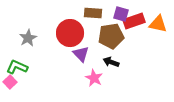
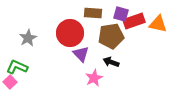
pink star: rotated 18 degrees clockwise
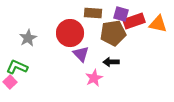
brown pentagon: moved 2 px right, 3 px up
black arrow: rotated 21 degrees counterclockwise
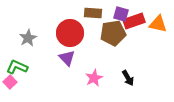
purple triangle: moved 14 px left, 4 px down
black arrow: moved 17 px right, 16 px down; rotated 119 degrees counterclockwise
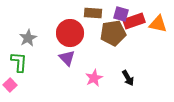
green L-shape: moved 2 px right, 5 px up; rotated 70 degrees clockwise
pink square: moved 3 px down
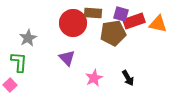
red circle: moved 3 px right, 10 px up
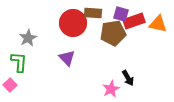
pink star: moved 17 px right, 11 px down
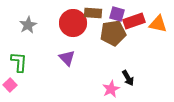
purple square: moved 4 px left
gray star: moved 13 px up
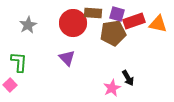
pink star: moved 1 px right, 1 px up
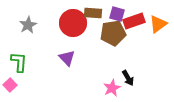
orange triangle: rotated 48 degrees counterclockwise
